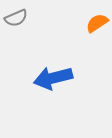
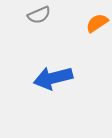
gray semicircle: moved 23 px right, 3 px up
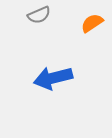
orange semicircle: moved 5 px left
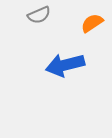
blue arrow: moved 12 px right, 13 px up
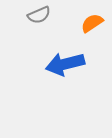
blue arrow: moved 1 px up
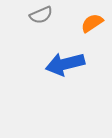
gray semicircle: moved 2 px right
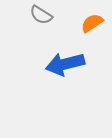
gray semicircle: rotated 55 degrees clockwise
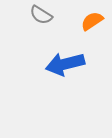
orange semicircle: moved 2 px up
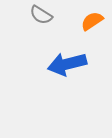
blue arrow: moved 2 px right
